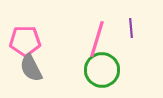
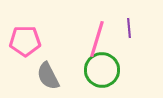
purple line: moved 2 px left
gray semicircle: moved 17 px right, 8 px down
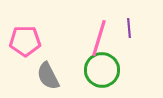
pink line: moved 2 px right, 1 px up
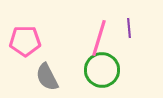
gray semicircle: moved 1 px left, 1 px down
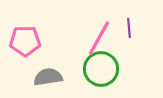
pink line: rotated 12 degrees clockwise
green circle: moved 1 px left, 1 px up
gray semicircle: moved 1 px right; rotated 108 degrees clockwise
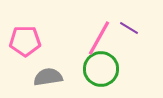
purple line: rotated 54 degrees counterclockwise
